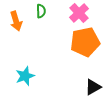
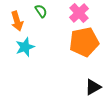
green semicircle: rotated 32 degrees counterclockwise
orange arrow: moved 1 px right
orange pentagon: moved 1 px left
cyan star: moved 29 px up
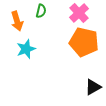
green semicircle: rotated 48 degrees clockwise
orange pentagon: rotated 24 degrees clockwise
cyan star: moved 1 px right, 2 px down
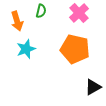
orange pentagon: moved 9 px left, 7 px down
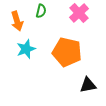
orange pentagon: moved 8 px left, 3 px down
black triangle: moved 5 px left, 2 px up; rotated 18 degrees clockwise
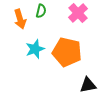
pink cross: moved 1 px left
orange arrow: moved 3 px right, 2 px up
cyan star: moved 9 px right
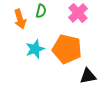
orange pentagon: moved 3 px up
black triangle: moved 9 px up
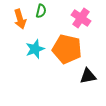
pink cross: moved 3 px right, 5 px down; rotated 12 degrees counterclockwise
